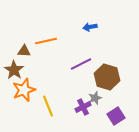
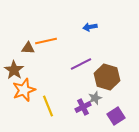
brown triangle: moved 4 px right, 3 px up
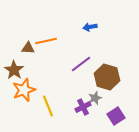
purple line: rotated 10 degrees counterclockwise
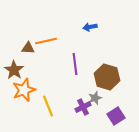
purple line: moved 6 px left; rotated 60 degrees counterclockwise
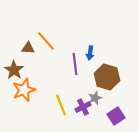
blue arrow: moved 26 px down; rotated 72 degrees counterclockwise
orange line: rotated 60 degrees clockwise
yellow line: moved 13 px right, 1 px up
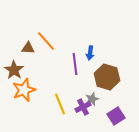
gray star: moved 3 px left, 1 px down
yellow line: moved 1 px left, 1 px up
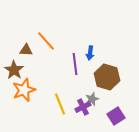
brown triangle: moved 2 px left, 2 px down
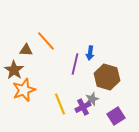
purple line: rotated 20 degrees clockwise
